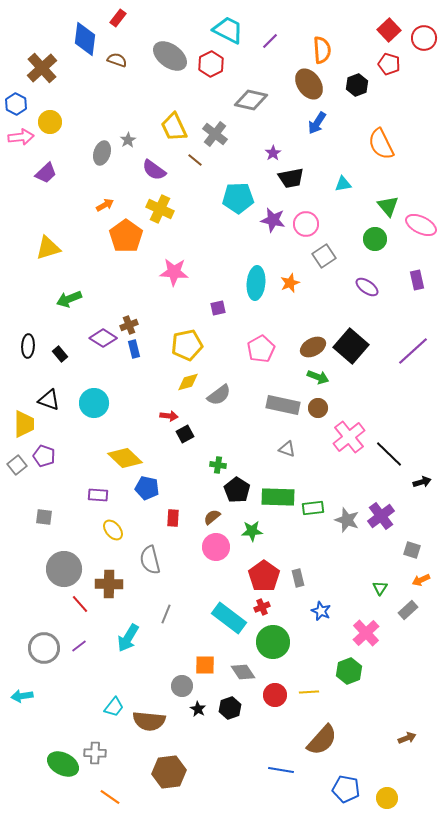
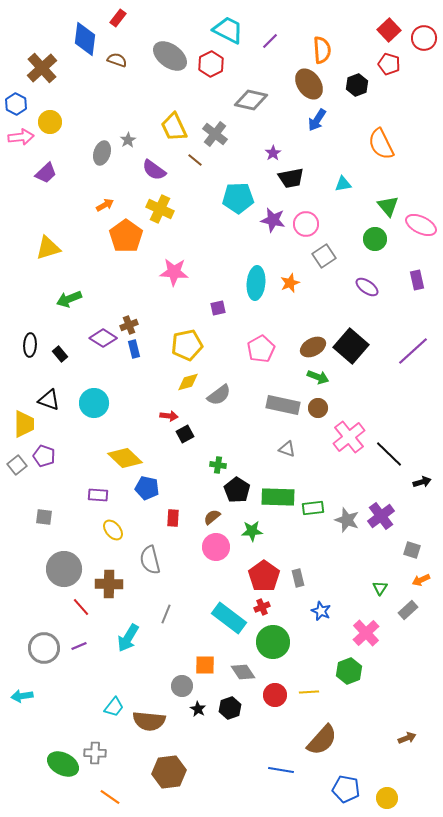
blue arrow at (317, 123): moved 3 px up
black ellipse at (28, 346): moved 2 px right, 1 px up
red line at (80, 604): moved 1 px right, 3 px down
purple line at (79, 646): rotated 14 degrees clockwise
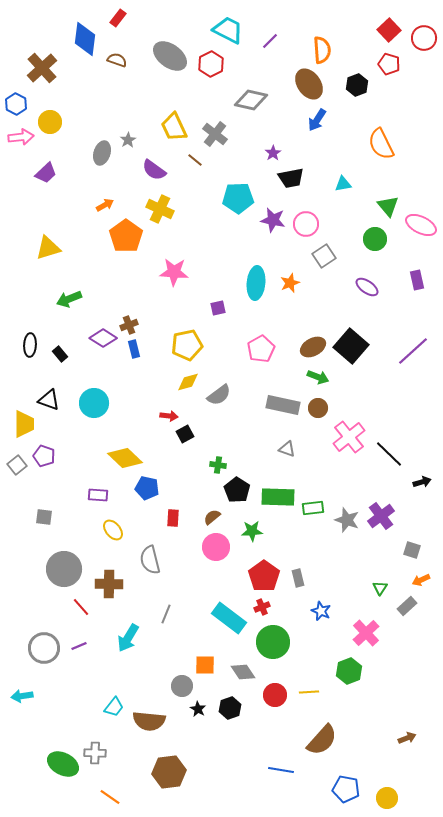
gray rectangle at (408, 610): moved 1 px left, 4 px up
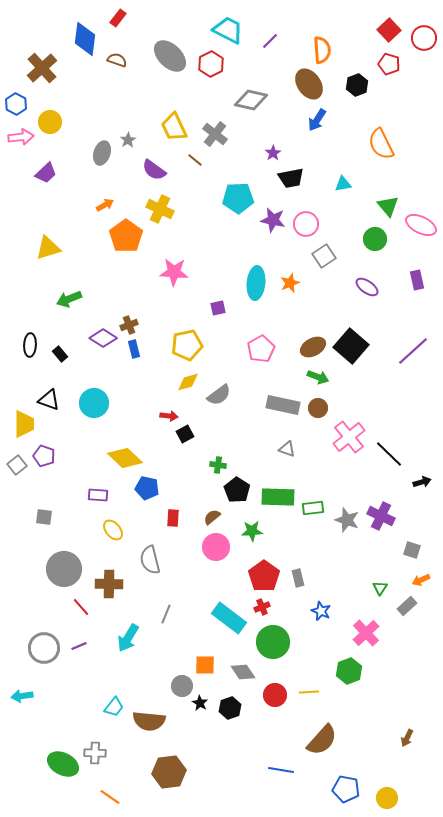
gray ellipse at (170, 56): rotated 8 degrees clockwise
purple cross at (381, 516): rotated 28 degrees counterclockwise
black star at (198, 709): moved 2 px right, 6 px up
brown arrow at (407, 738): rotated 138 degrees clockwise
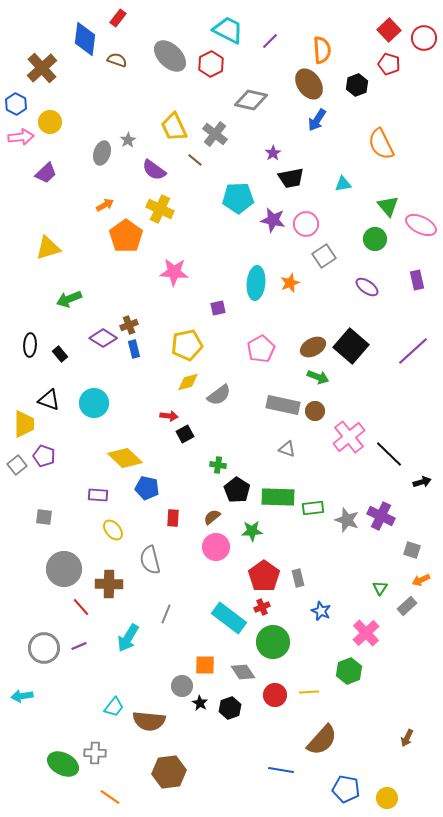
brown circle at (318, 408): moved 3 px left, 3 px down
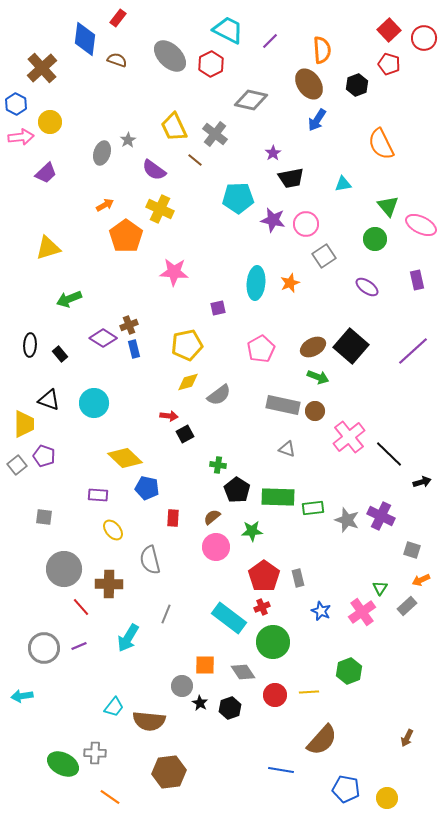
pink cross at (366, 633): moved 4 px left, 21 px up; rotated 8 degrees clockwise
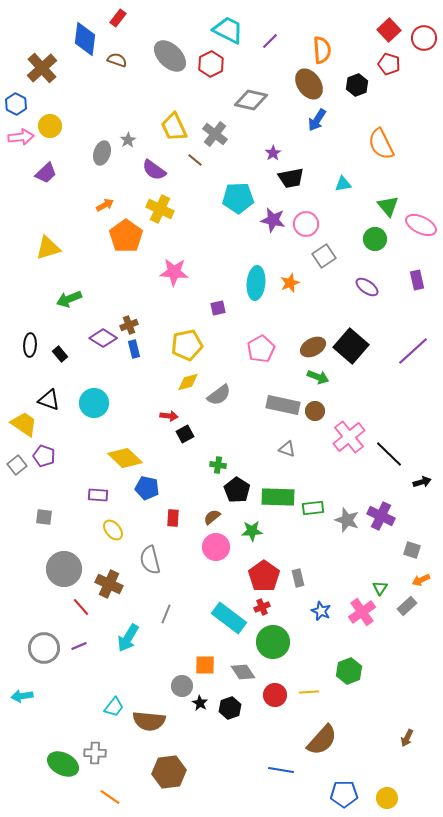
yellow circle at (50, 122): moved 4 px down
yellow trapezoid at (24, 424): rotated 56 degrees counterclockwise
brown cross at (109, 584): rotated 24 degrees clockwise
blue pentagon at (346, 789): moved 2 px left, 5 px down; rotated 12 degrees counterclockwise
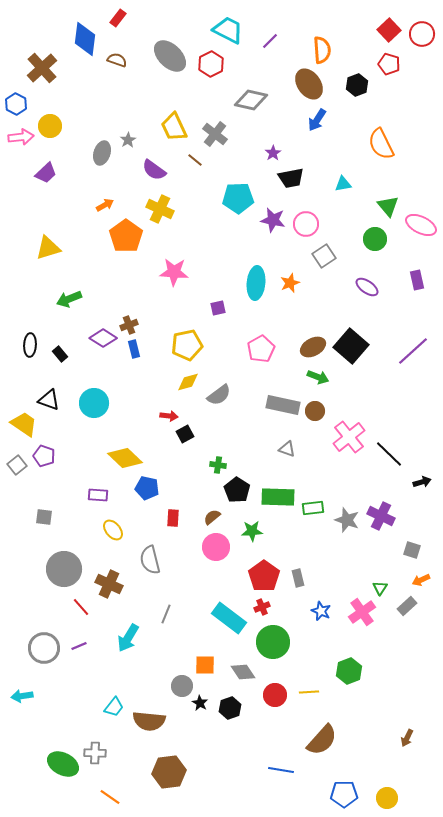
red circle at (424, 38): moved 2 px left, 4 px up
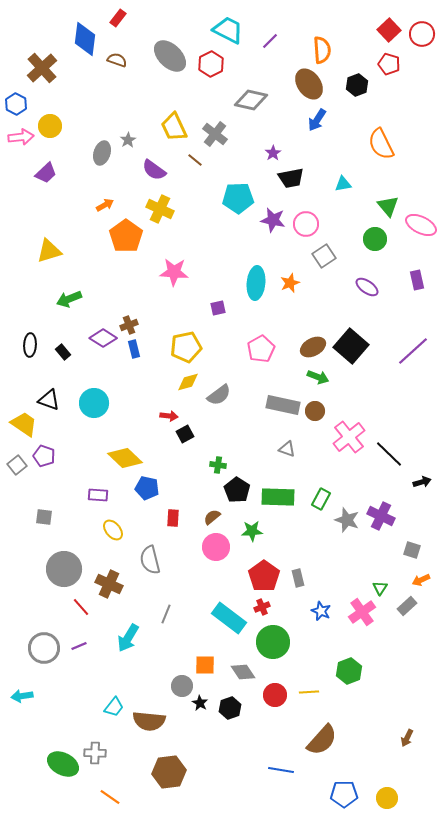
yellow triangle at (48, 248): moved 1 px right, 3 px down
yellow pentagon at (187, 345): moved 1 px left, 2 px down
black rectangle at (60, 354): moved 3 px right, 2 px up
green rectangle at (313, 508): moved 8 px right, 9 px up; rotated 55 degrees counterclockwise
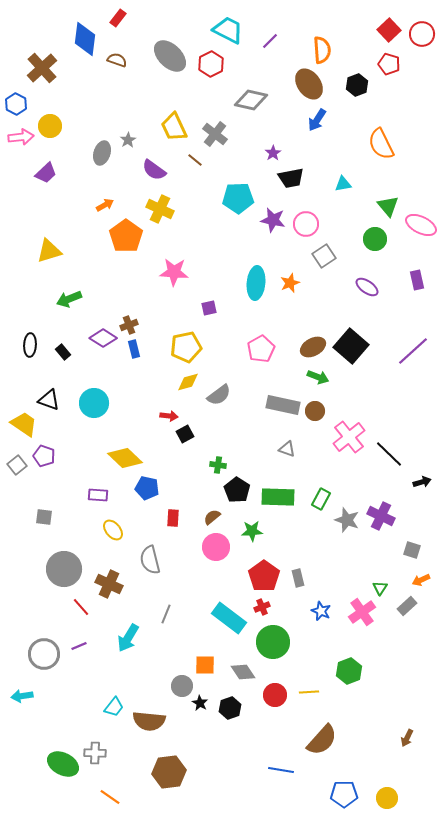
purple square at (218, 308): moved 9 px left
gray circle at (44, 648): moved 6 px down
